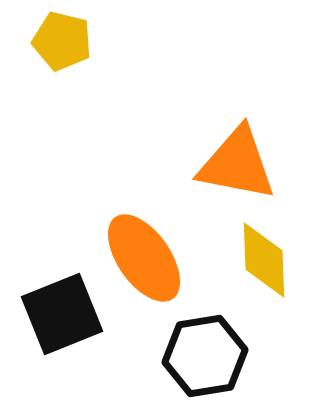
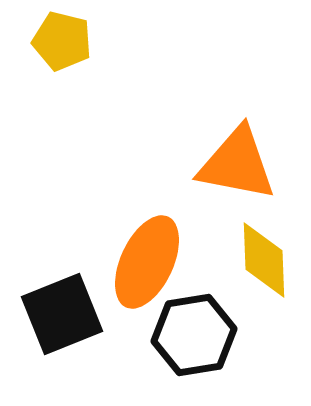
orange ellipse: moved 3 px right, 4 px down; rotated 60 degrees clockwise
black hexagon: moved 11 px left, 21 px up
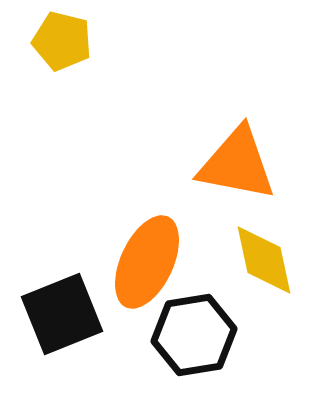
yellow diamond: rotated 10 degrees counterclockwise
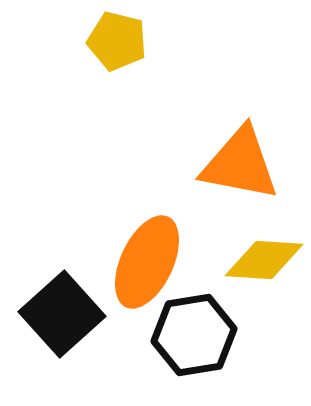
yellow pentagon: moved 55 px right
orange triangle: moved 3 px right
yellow diamond: rotated 74 degrees counterclockwise
black square: rotated 20 degrees counterclockwise
